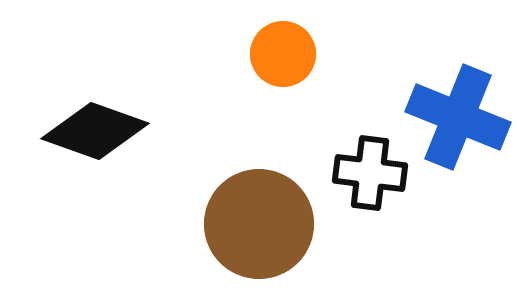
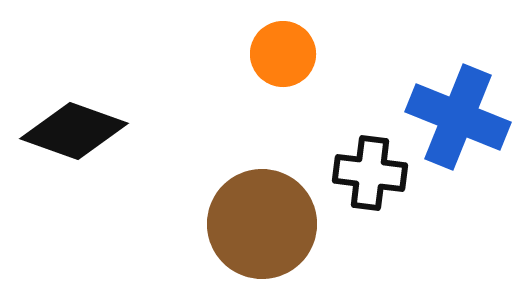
black diamond: moved 21 px left
brown circle: moved 3 px right
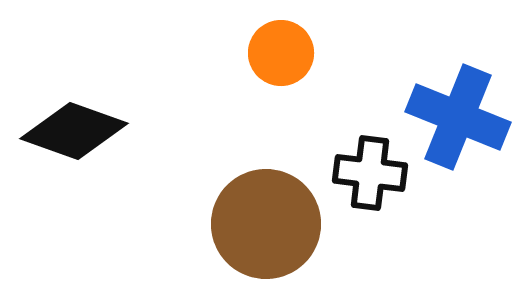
orange circle: moved 2 px left, 1 px up
brown circle: moved 4 px right
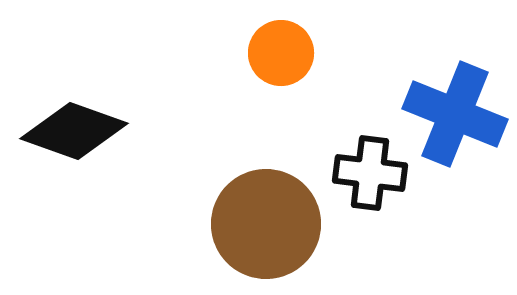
blue cross: moved 3 px left, 3 px up
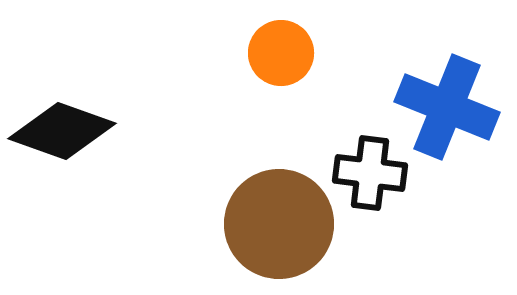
blue cross: moved 8 px left, 7 px up
black diamond: moved 12 px left
brown circle: moved 13 px right
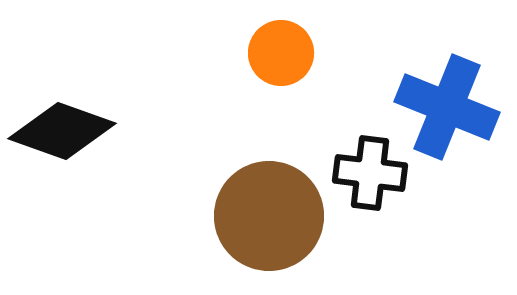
brown circle: moved 10 px left, 8 px up
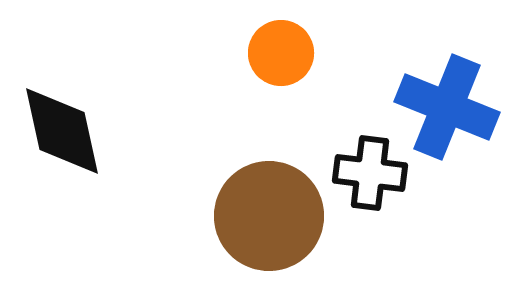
black diamond: rotated 58 degrees clockwise
